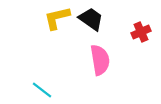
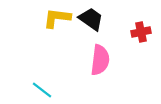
yellow L-shape: rotated 20 degrees clockwise
red cross: rotated 12 degrees clockwise
pink semicircle: rotated 16 degrees clockwise
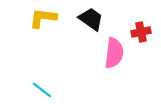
yellow L-shape: moved 14 px left
pink semicircle: moved 14 px right, 7 px up
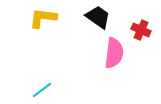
black trapezoid: moved 7 px right, 2 px up
red cross: moved 2 px up; rotated 36 degrees clockwise
cyan line: rotated 75 degrees counterclockwise
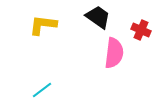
yellow L-shape: moved 7 px down
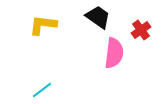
red cross: rotated 30 degrees clockwise
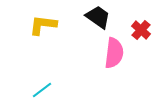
red cross: rotated 12 degrees counterclockwise
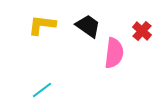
black trapezoid: moved 10 px left, 9 px down
yellow L-shape: moved 1 px left
red cross: moved 1 px right, 1 px down
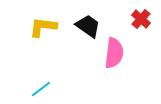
yellow L-shape: moved 1 px right, 2 px down
red cross: moved 1 px left, 12 px up
cyan line: moved 1 px left, 1 px up
